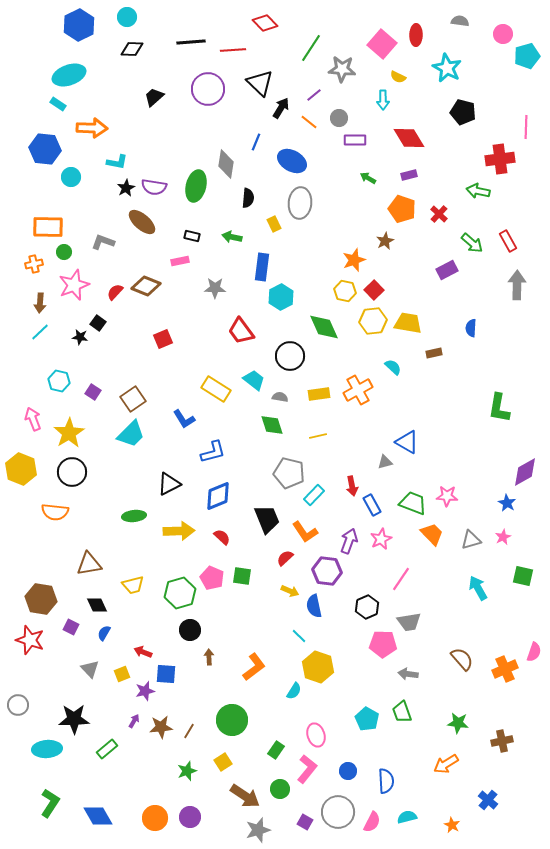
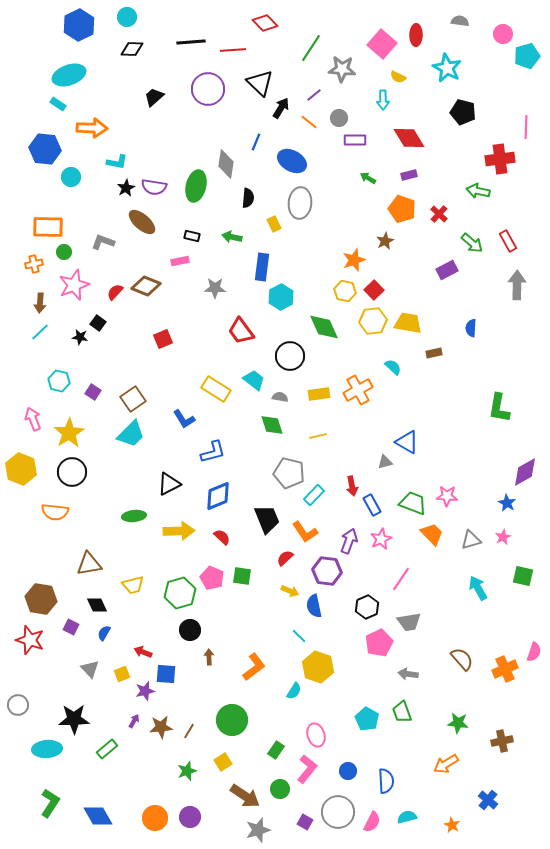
pink pentagon at (383, 644): moved 4 px left, 1 px up; rotated 28 degrees counterclockwise
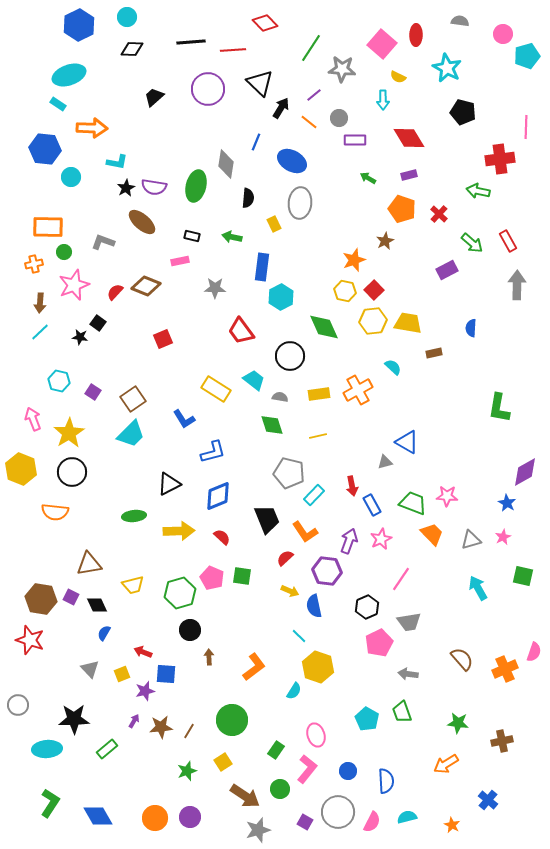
purple square at (71, 627): moved 30 px up
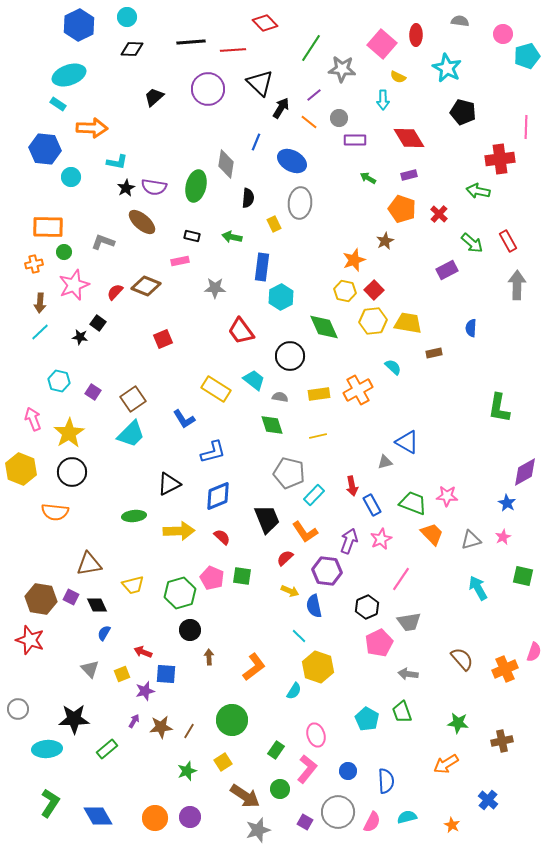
gray circle at (18, 705): moved 4 px down
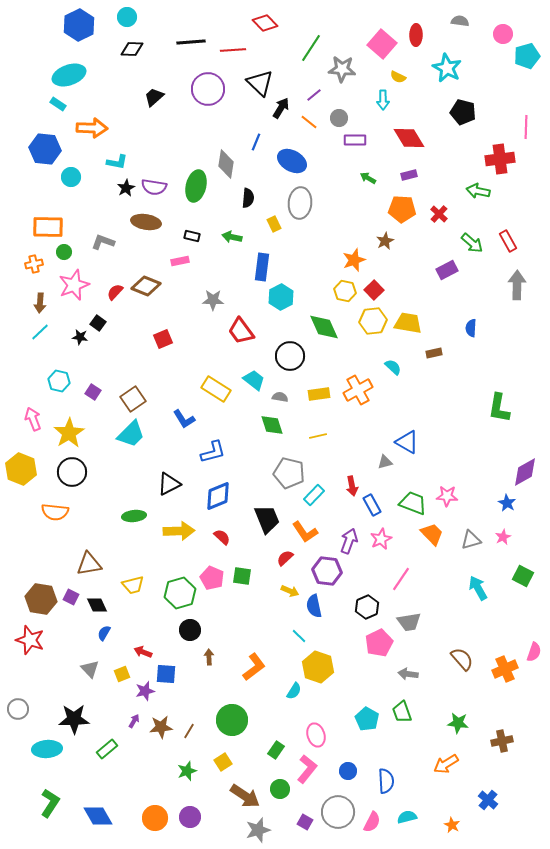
orange pentagon at (402, 209): rotated 16 degrees counterclockwise
brown ellipse at (142, 222): moved 4 px right; rotated 32 degrees counterclockwise
gray star at (215, 288): moved 2 px left, 12 px down
green square at (523, 576): rotated 15 degrees clockwise
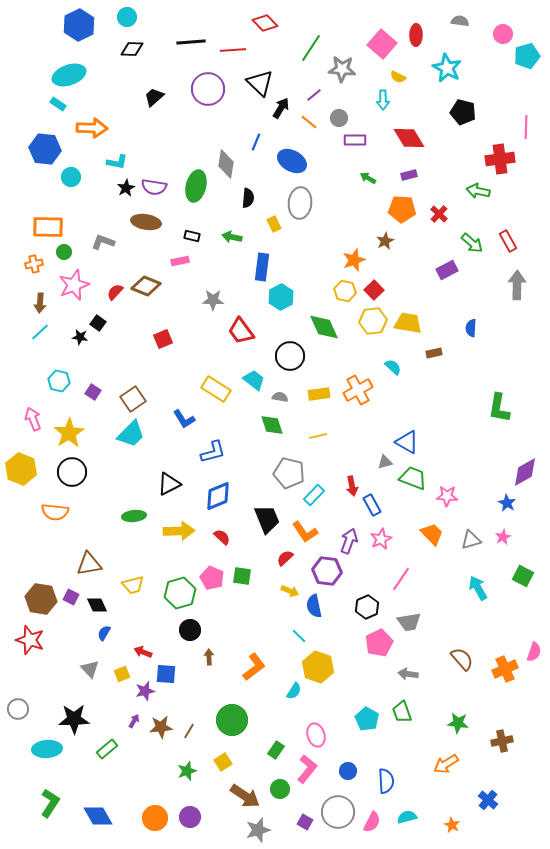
green trapezoid at (413, 503): moved 25 px up
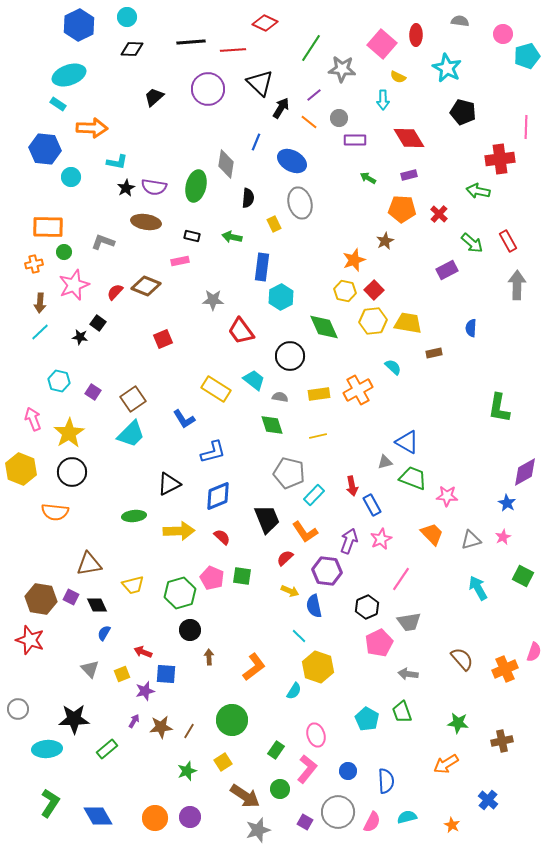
red diamond at (265, 23): rotated 20 degrees counterclockwise
gray ellipse at (300, 203): rotated 20 degrees counterclockwise
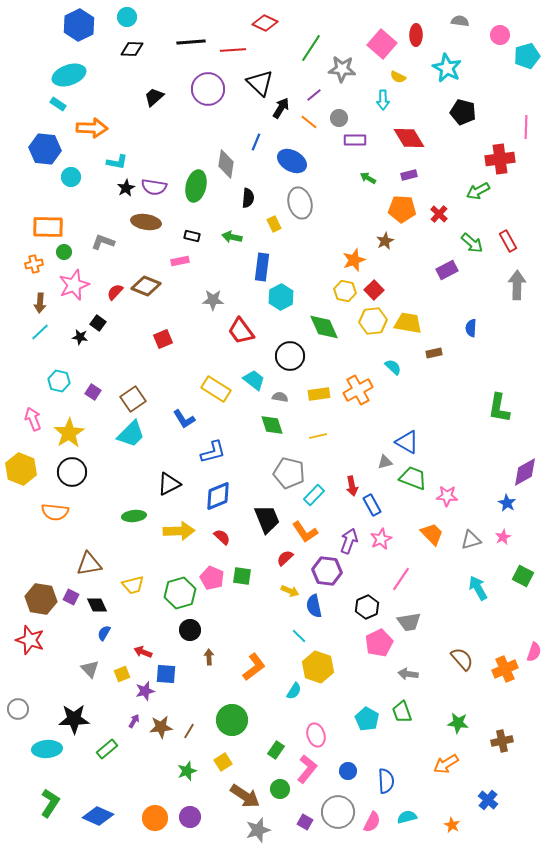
pink circle at (503, 34): moved 3 px left, 1 px down
green arrow at (478, 191): rotated 40 degrees counterclockwise
blue diamond at (98, 816): rotated 36 degrees counterclockwise
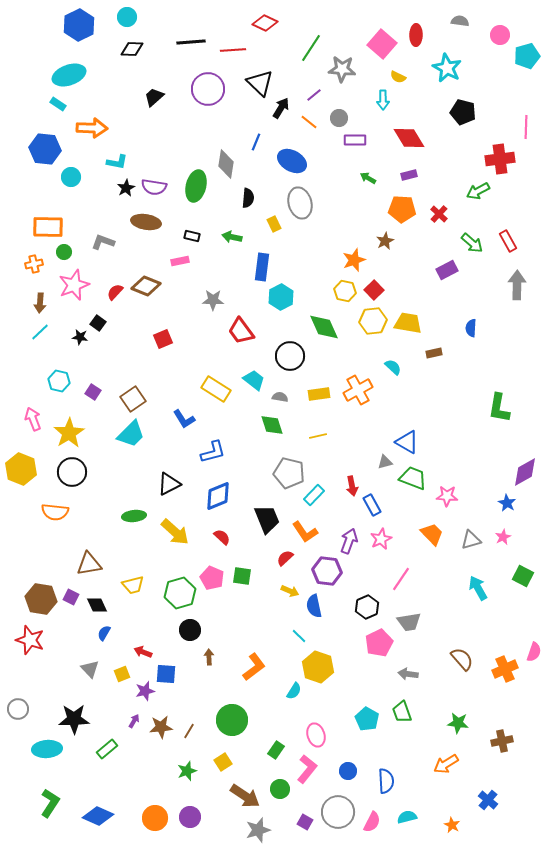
yellow arrow at (179, 531): moved 4 px left, 1 px down; rotated 44 degrees clockwise
